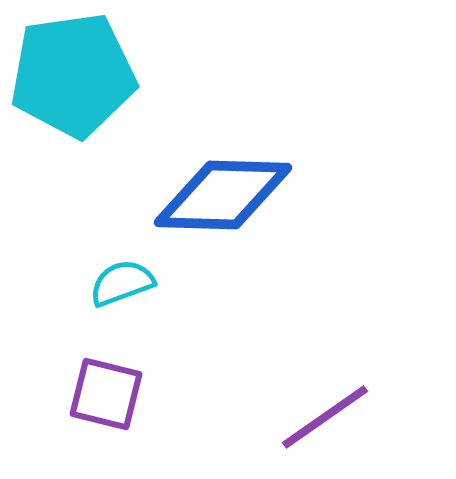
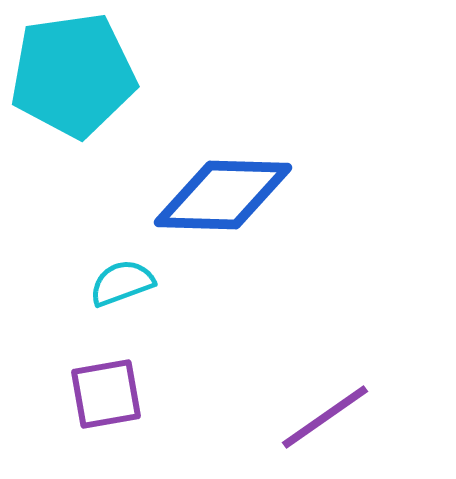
purple square: rotated 24 degrees counterclockwise
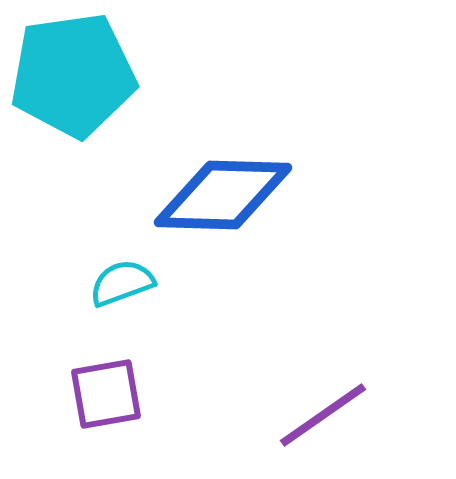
purple line: moved 2 px left, 2 px up
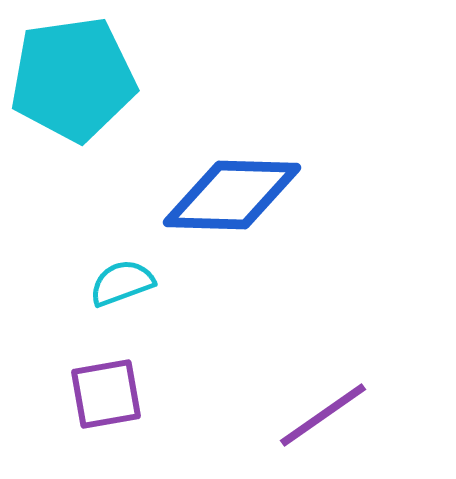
cyan pentagon: moved 4 px down
blue diamond: moved 9 px right
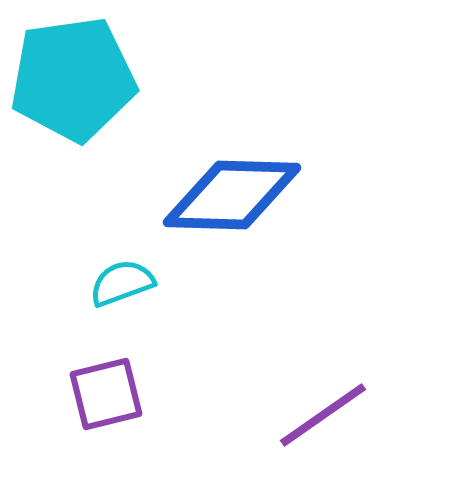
purple square: rotated 4 degrees counterclockwise
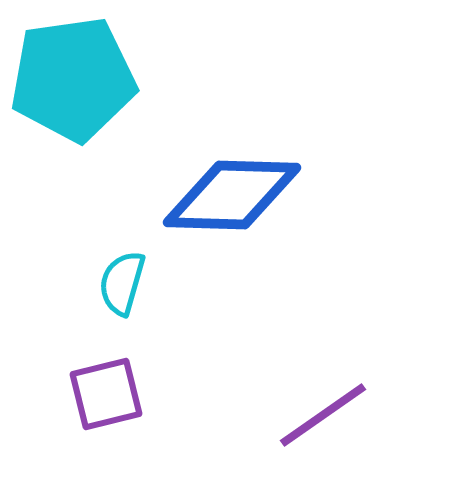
cyan semicircle: rotated 54 degrees counterclockwise
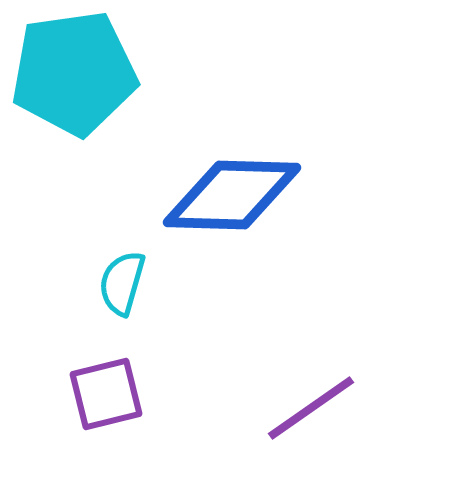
cyan pentagon: moved 1 px right, 6 px up
purple line: moved 12 px left, 7 px up
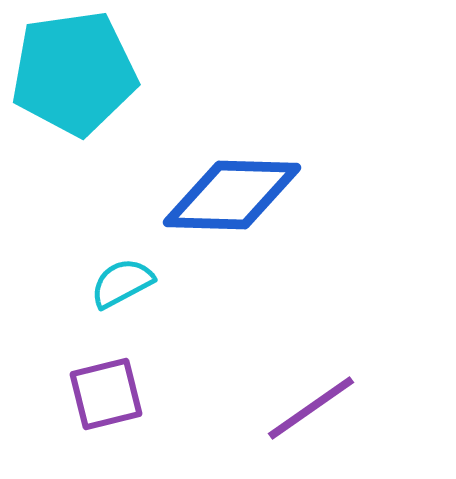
cyan semicircle: rotated 46 degrees clockwise
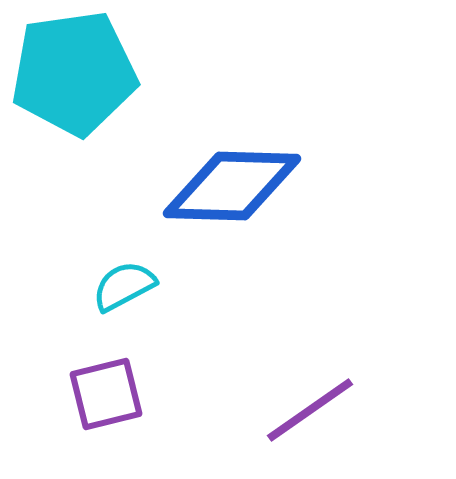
blue diamond: moved 9 px up
cyan semicircle: moved 2 px right, 3 px down
purple line: moved 1 px left, 2 px down
